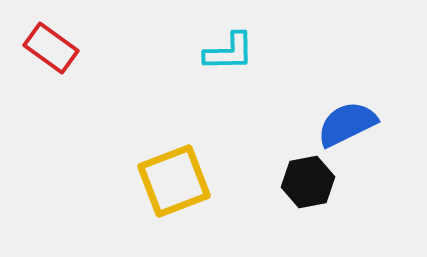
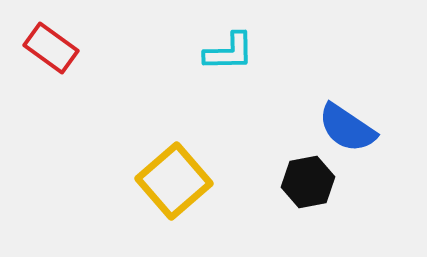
blue semicircle: moved 4 px down; rotated 120 degrees counterclockwise
yellow square: rotated 20 degrees counterclockwise
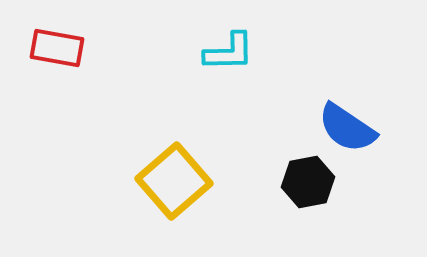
red rectangle: moved 6 px right; rotated 26 degrees counterclockwise
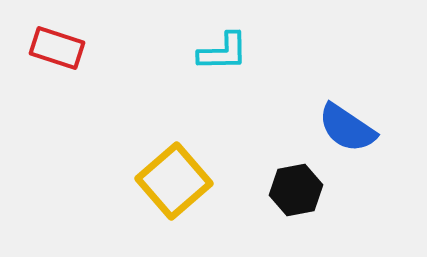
red rectangle: rotated 8 degrees clockwise
cyan L-shape: moved 6 px left
black hexagon: moved 12 px left, 8 px down
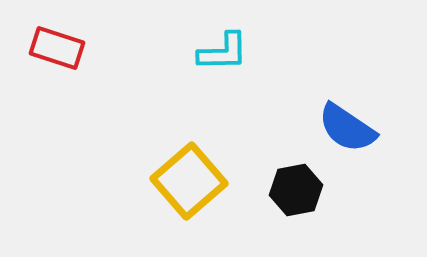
yellow square: moved 15 px right
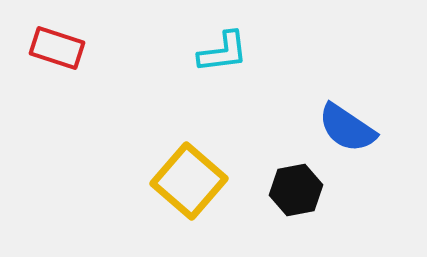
cyan L-shape: rotated 6 degrees counterclockwise
yellow square: rotated 8 degrees counterclockwise
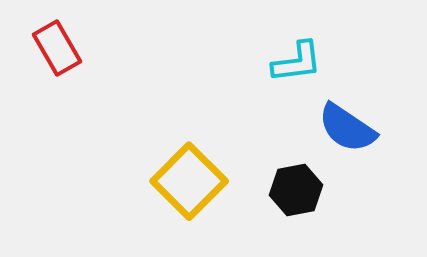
red rectangle: rotated 42 degrees clockwise
cyan L-shape: moved 74 px right, 10 px down
yellow square: rotated 4 degrees clockwise
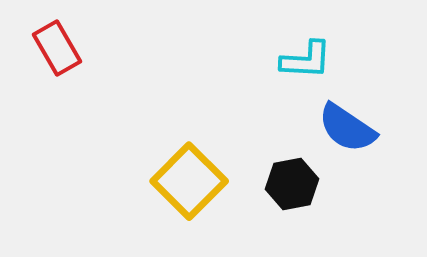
cyan L-shape: moved 9 px right, 2 px up; rotated 10 degrees clockwise
black hexagon: moved 4 px left, 6 px up
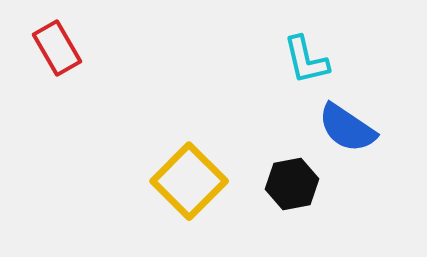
cyan L-shape: rotated 74 degrees clockwise
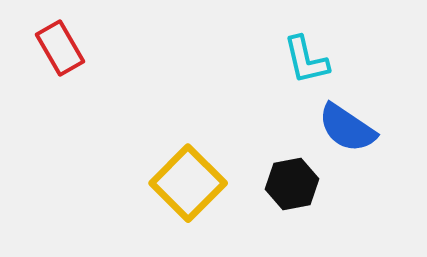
red rectangle: moved 3 px right
yellow square: moved 1 px left, 2 px down
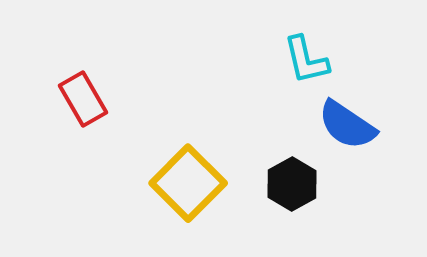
red rectangle: moved 23 px right, 51 px down
blue semicircle: moved 3 px up
black hexagon: rotated 18 degrees counterclockwise
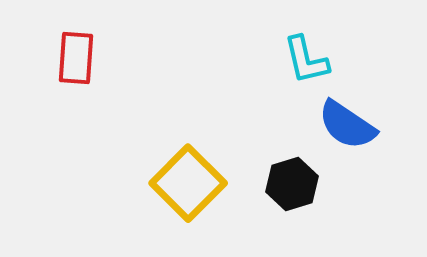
red rectangle: moved 7 px left, 41 px up; rotated 34 degrees clockwise
black hexagon: rotated 12 degrees clockwise
